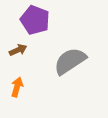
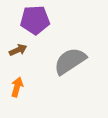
purple pentagon: rotated 24 degrees counterclockwise
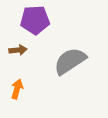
brown arrow: rotated 18 degrees clockwise
orange arrow: moved 2 px down
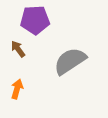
brown arrow: moved 1 px up; rotated 120 degrees counterclockwise
